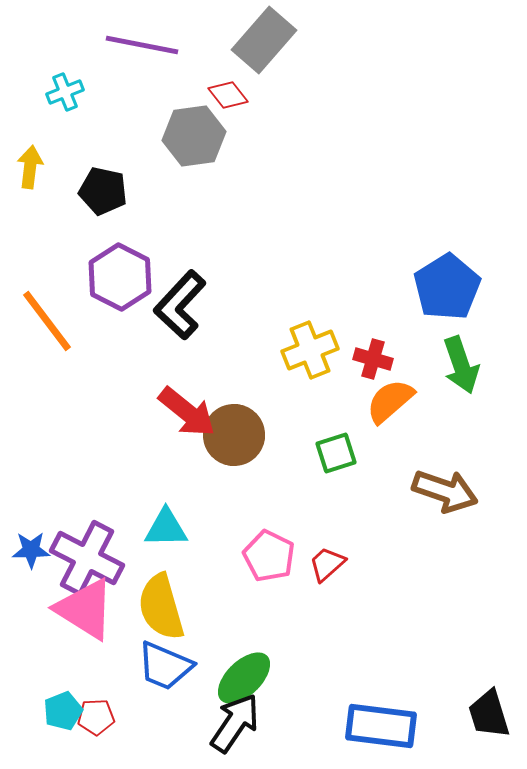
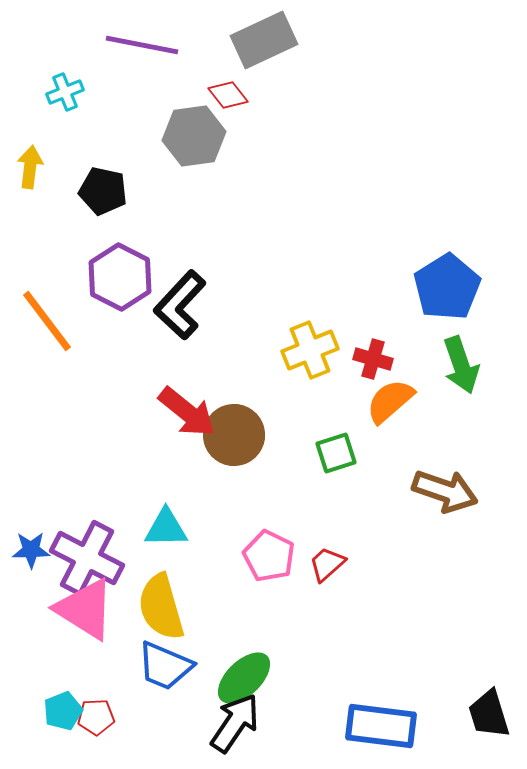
gray rectangle: rotated 24 degrees clockwise
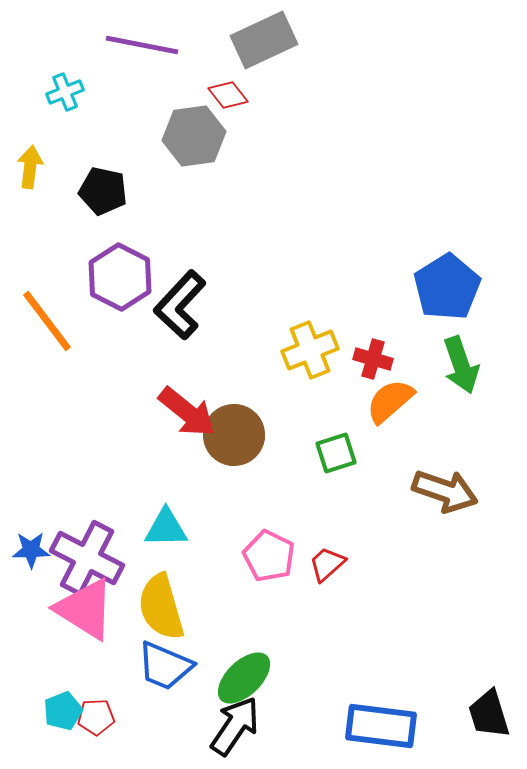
black arrow: moved 3 px down
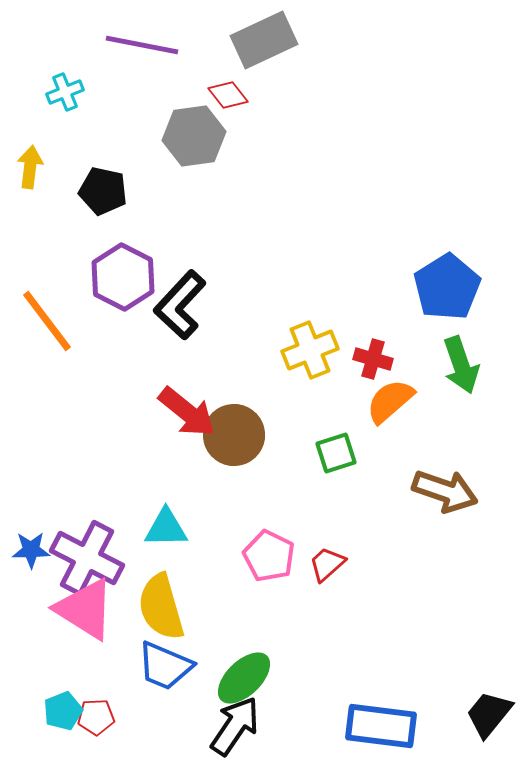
purple hexagon: moved 3 px right
black trapezoid: rotated 56 degrees clockwise
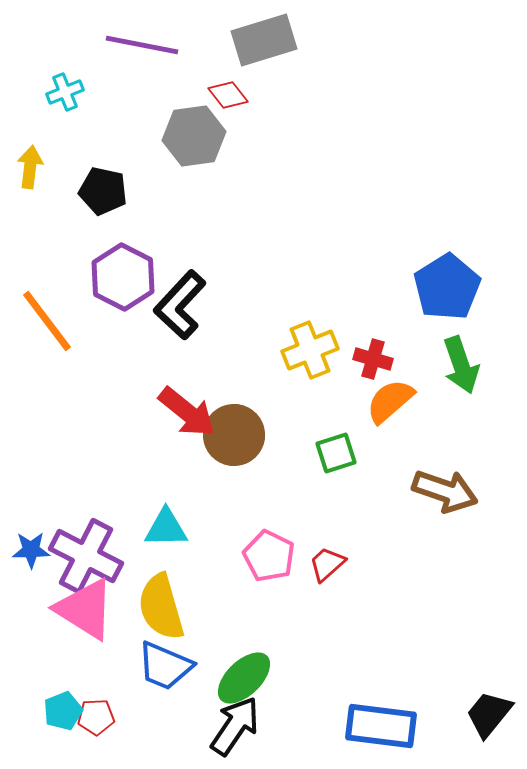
gray rectangle: rotated 8 degrees clockwise
purple cross: moved 1 px left, 2 px up
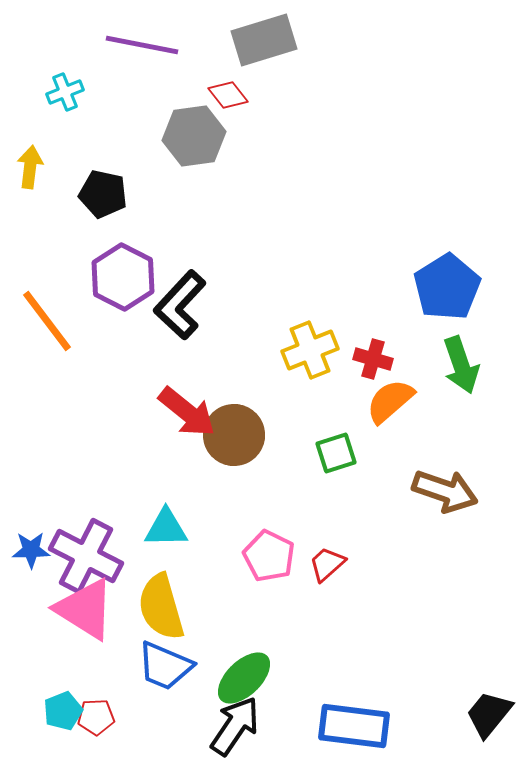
black pentagon: moved 3 px down
blue rectangle: moved 27 px left
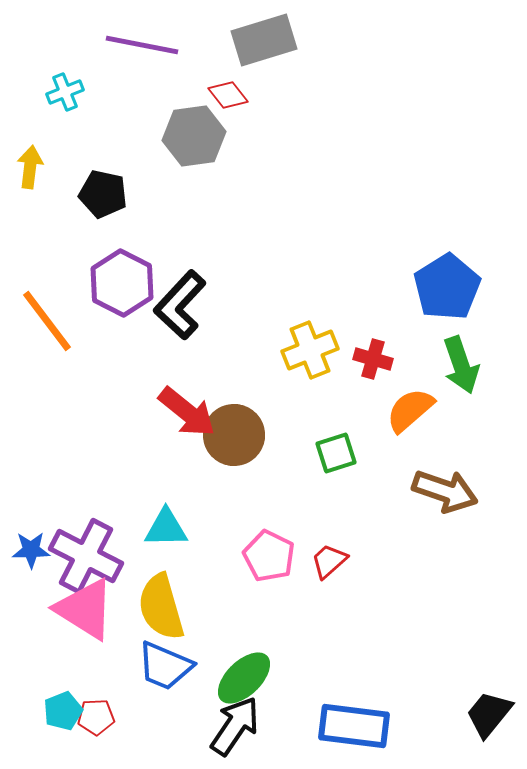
purple hexagon: moved 1 px left, 6 px down
orange semicircle: moved 20 px right, 9 px down
red trapezoid: moved 2 px right, 3 px up
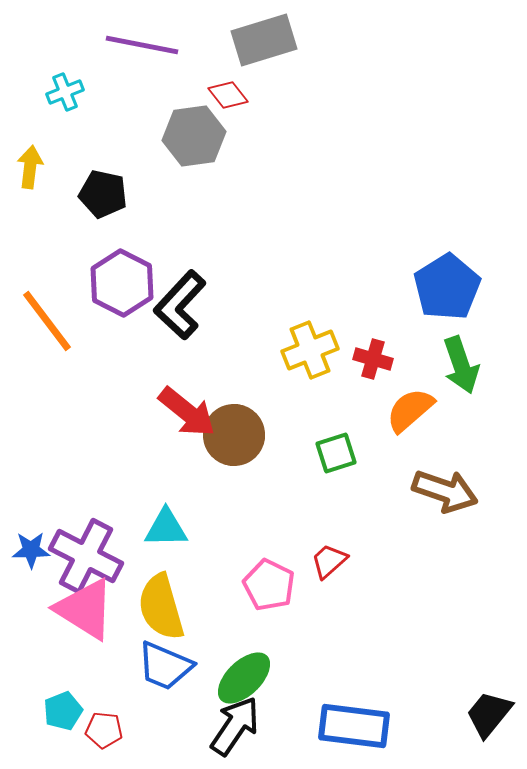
pink pentagon: moved 29 px down
red pentagon: moved 8 px right, 13 px down; rotated 9 degrees clockwise
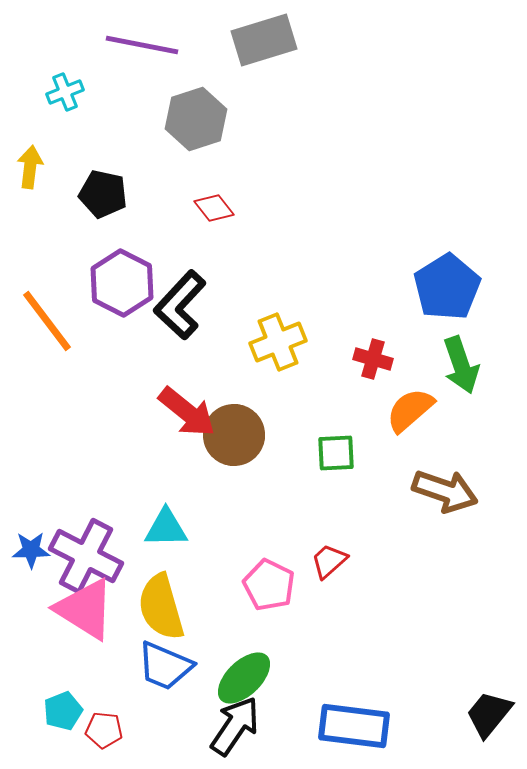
red diamond: moved 14 px left, 113 px down
gray hexagon: moved 2 px right, 17 px up; rotated 10 degrees counterclockwise
yellow cross: moved 32 px left, 8 px up
green square: rotated 15 degrees clockwise
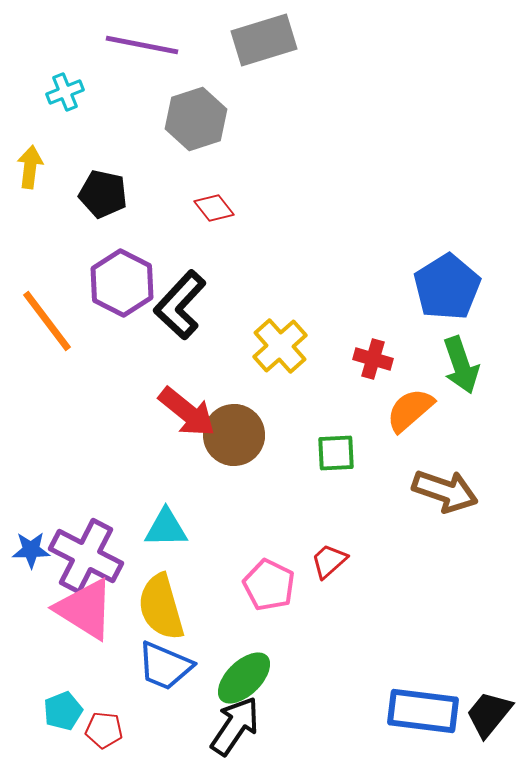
yellow cross: moved 2 px right, 4 px down; rotated 20 degrees counterclockwise
blue rectangle: moved 69 px right, 15 px up
